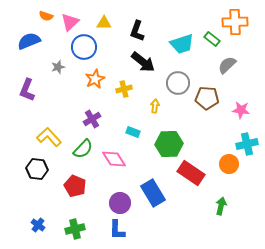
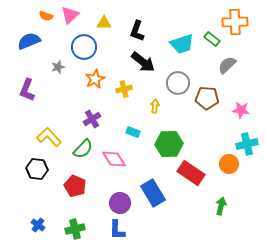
pink triangle: moved 7 px up
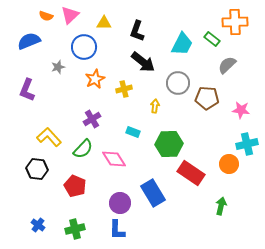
cyan trapezoid: rotated 45 degrees counterclockwise
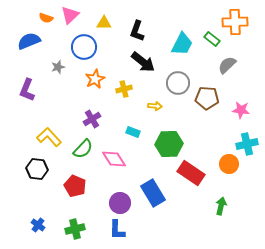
orange semicircle: moved 2 px down
yellow arrow: rotated 88 degrees clockwise
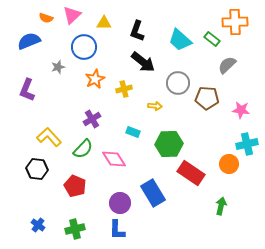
pink triangle: moved 2 px right
cyan trapezoid: moved 2 px left, 4 px up; rotated 105 degrees clockwise
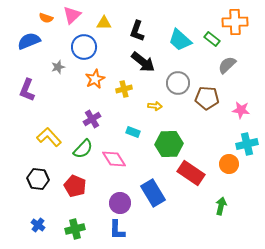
black hexagon: moved 1 px right, 10 px down
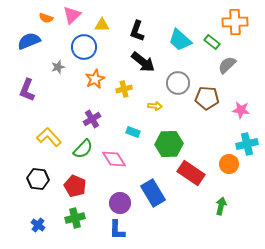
yellow triangle: moved 2 px left, 2 px down
green rectangle: moved 3 px down
green cross: moved 11 px up
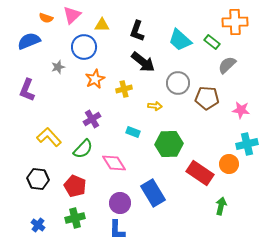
pink diamond: moved 4 px down
red rectangle: moved 9 px right
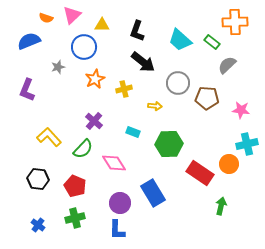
purple cross: moved 2 px right, 2 px down; rotated 18 degrees counterclockwise
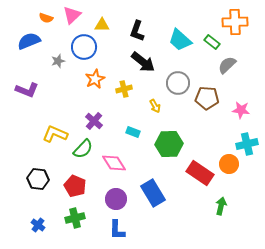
gray star: moved 6 px up
purple L-shape: rotated 90 degrees counterclockwise
yellow arrow: rotated 56 degrees clockwise
yellow L-shape: moved 6 px right, 3 px up; rotated 25 degrees counterclockwise
purple circle: moved 4 px left, 4 px up
